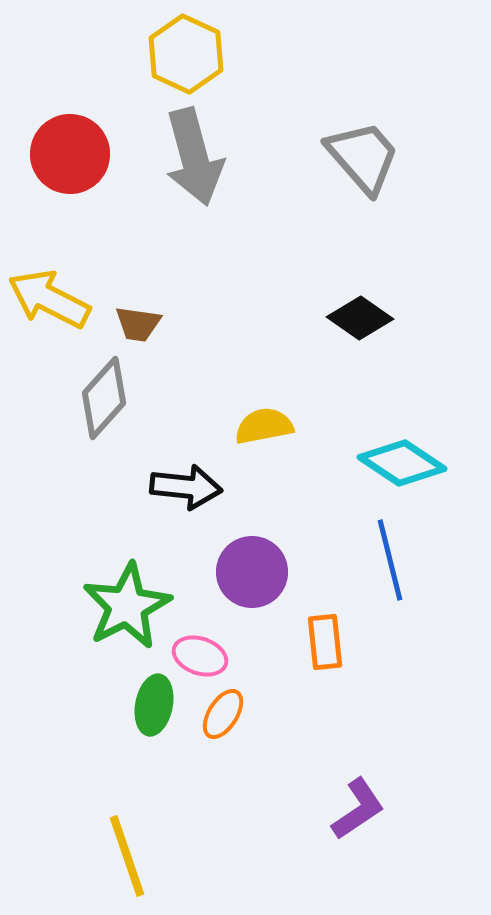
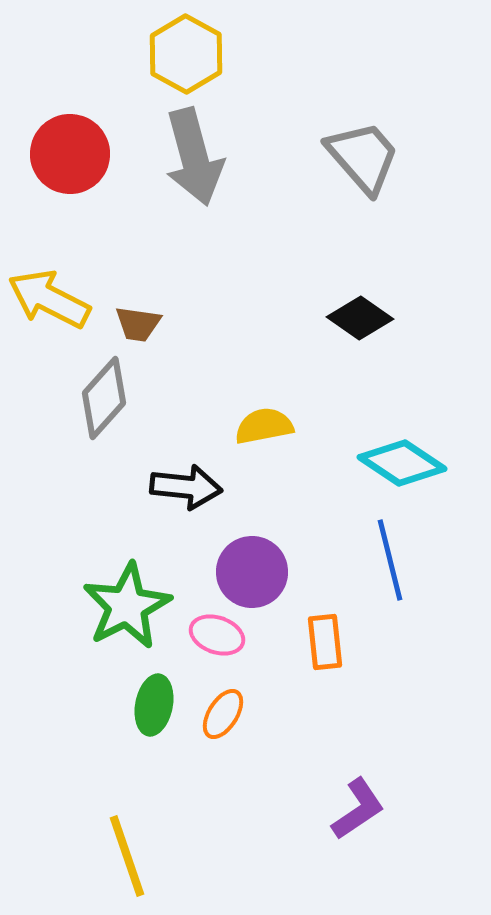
yellow hexagon: rotated 4 degrees clockwise
pink ellipse: moved 17 px right, 21 px up
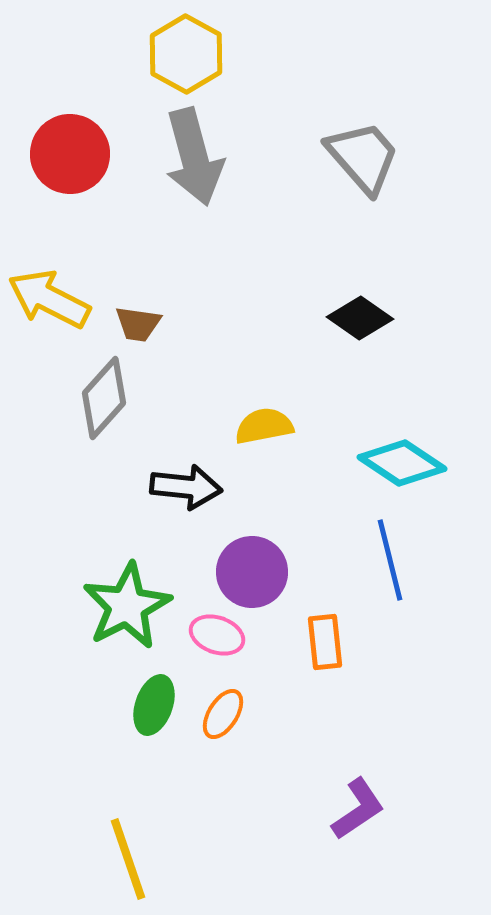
green ellipse: rotated 8 degrees clockwise
yellow line: moved 1 px right, 3 px down
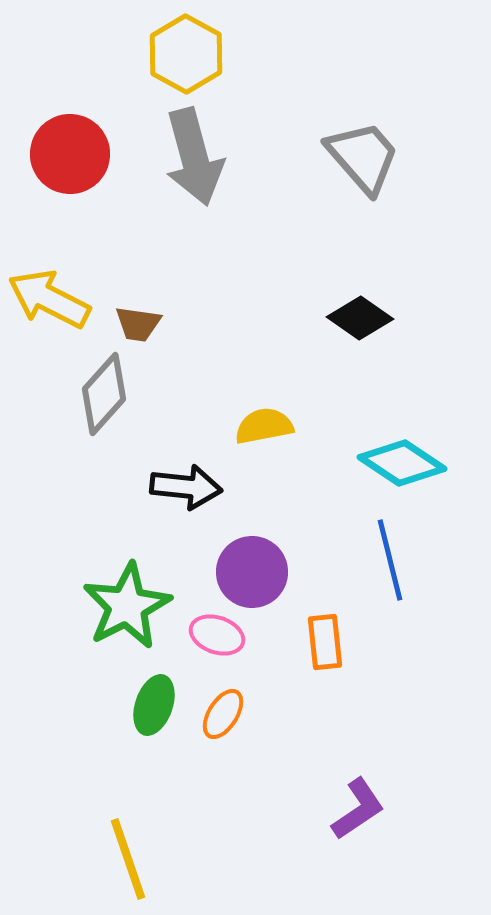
gray diamond: moved 4 px up
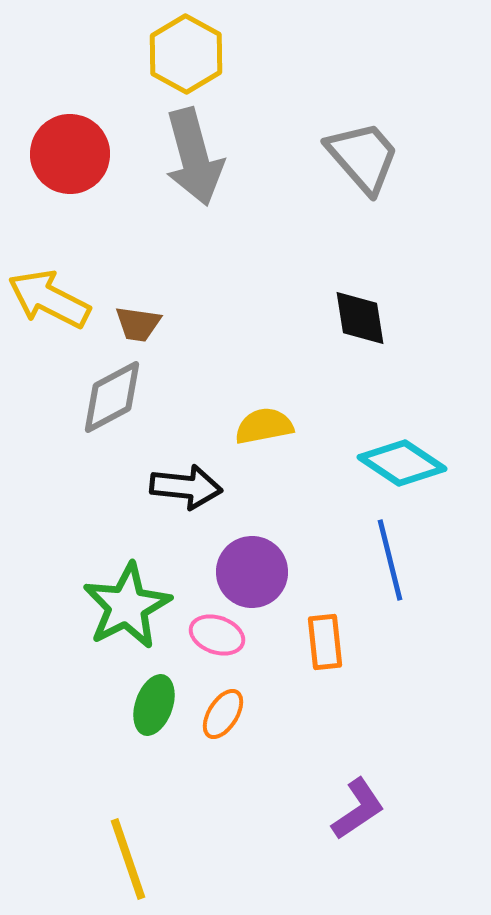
black diamond: rotated 46 degrees clockwise
gray diamond: moved 8 px right, 3 px down; rotated 20 degrees clockwise
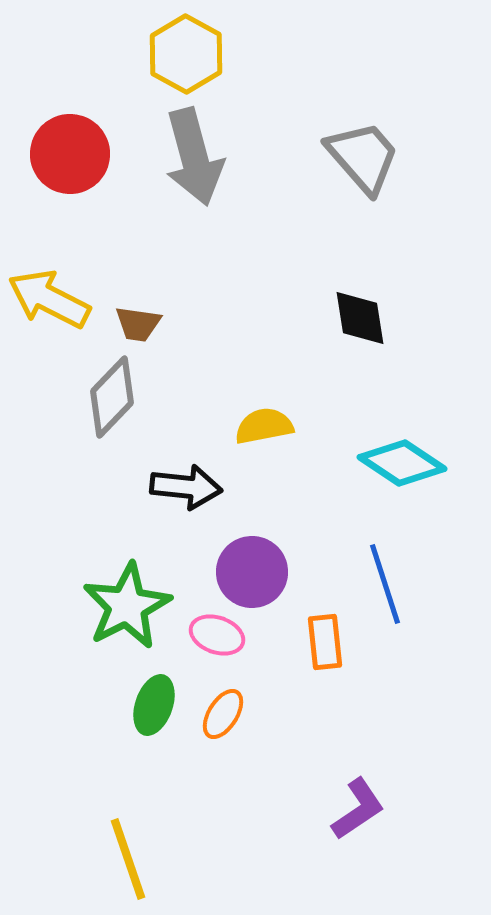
gray diamond: rotated 18 degrees counterclockwise
blue line: moved 5 px left, 24 px down; rotated 4 degrees counterclockwise
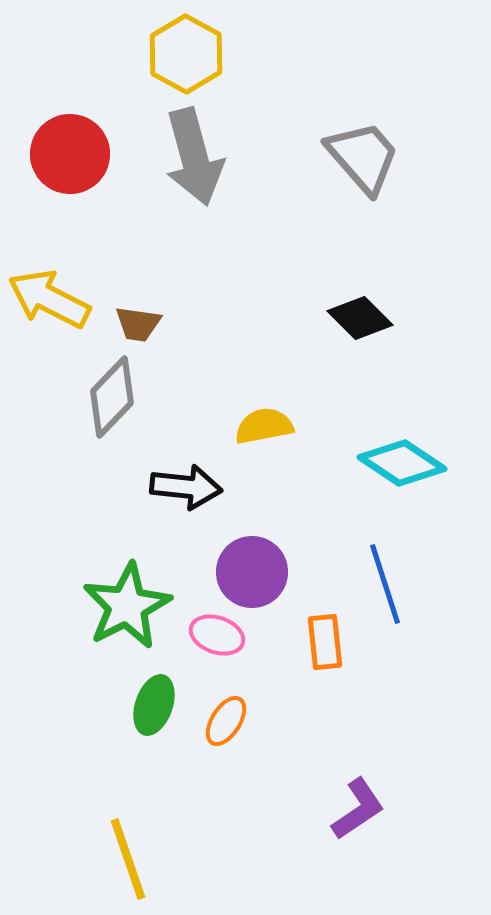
black diamond: rotated 36 degrees counterclockwise
orange ellipse: moved 3 px right, 7 px down
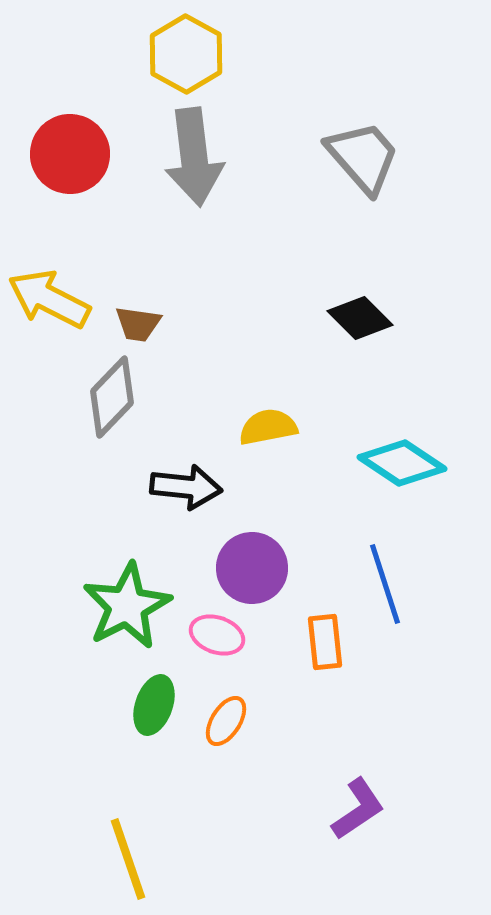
gray arrow: rotated 8 degrees clockwise
yellow semicircle: moved 4 px right, 1 px down
purple circle: moved 4 px up
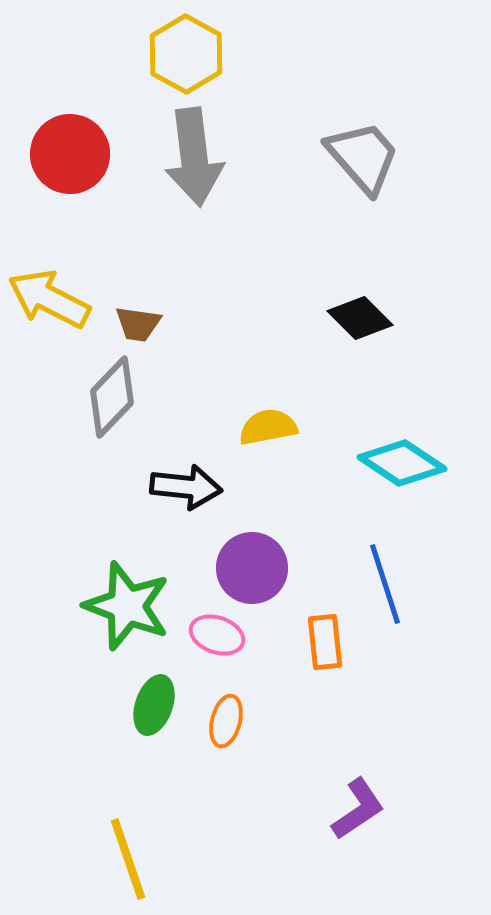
green star: rotated 24 degrees counterclockwise
orange ellipse: rotated 18 degrees counterclockwise
